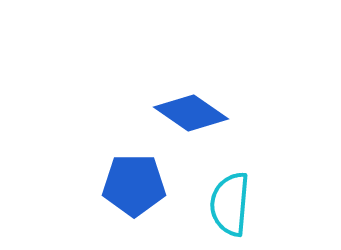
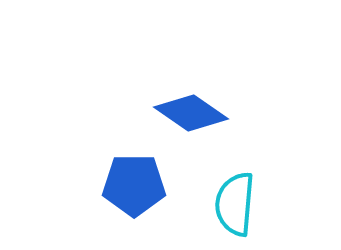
cyan semicircle: moved 5 px right
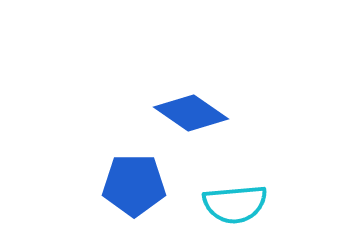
cyan semicircle: rotated 100 degrees counterclockwise
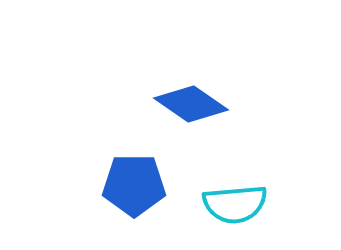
blue diamond: moved 9 px up
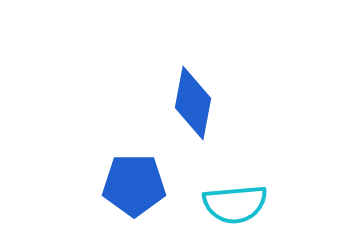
blue diamond: moved 2 px right, 1 px up; rotated 66 degrees clockwise
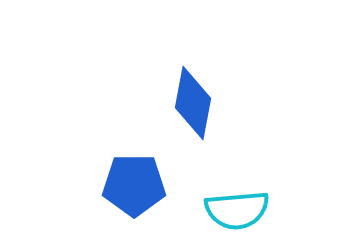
cyan semicircle: moved 2 px right, 6 px down
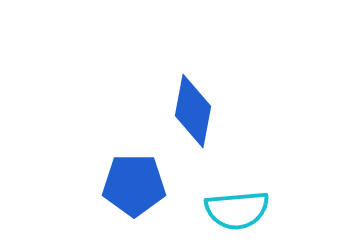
blue diamond: moved 8 px down
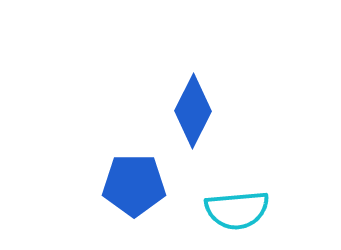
blue diamond: rotated 16 degrees clockwise
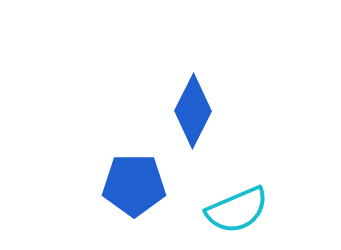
cyan semicircle: rotated 18 degrees counterclockwise
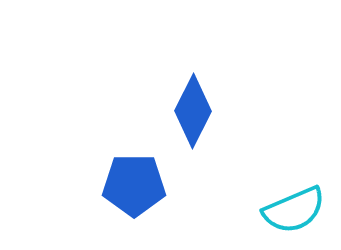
cyan semicircle: moved 57 px right
